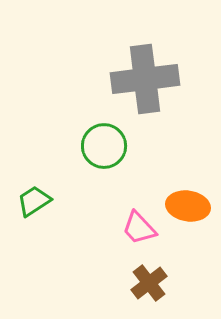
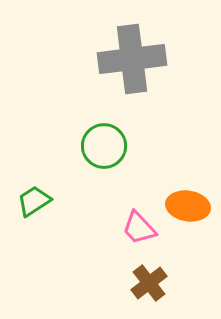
gray cross: moved 13 px left, 20 px up
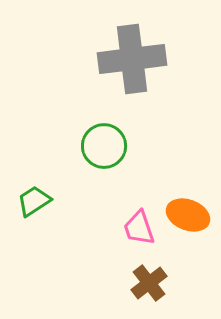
orange ellipse: moved 9 px down; rotated 12 degrees clockwise
pink trapezoid: rotated 24 degrees clockwise
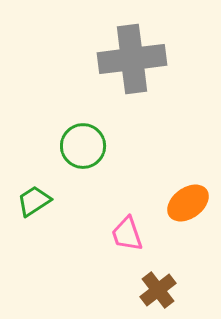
green circle: moved 21 px left
orange ellipse: moved 12 px up; rotated 57 degrees counterclockwise
pink trapezoid: moved 12 px left, 6 px down
brown cross: moved 9 px right, 7 px down
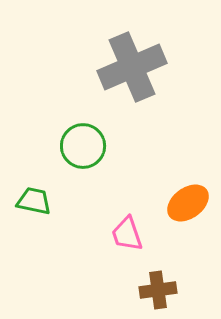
gray cross: moved 8 px down; rotated 16 degrees counterclockwise
green trapezoid: rotated 45 degrees clockwise
brown cross: rotated 30 degrees clockwise
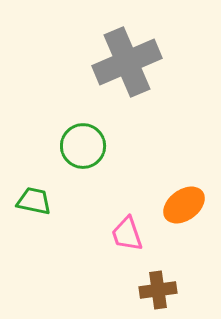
gray cross: moved 5 px left, 5 px up
orange ellipse: moved 4 px left, 2 px down
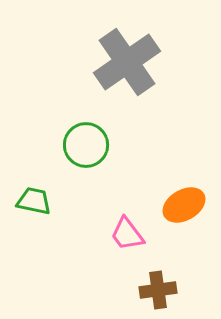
gray cross: rotated 12 degrees counterclockwise
green circle: moved 3 px right, 1 px up
orange ellipse: rotated 6 degrees clockwise
pink trapezoid: rotated 18 degrees counterclockwise
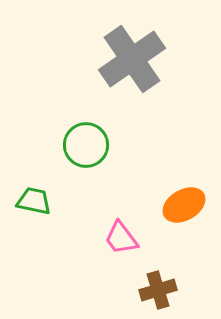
gray cross: moved 5 px right, 3 px up
pink trapezoid: moved 6 px left, 4 px down
brown cross: rotated 9 degrees counterclockwise
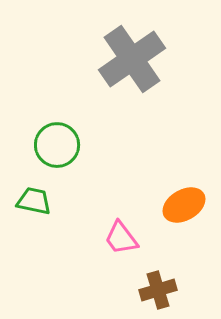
green circle: moved 29 px left
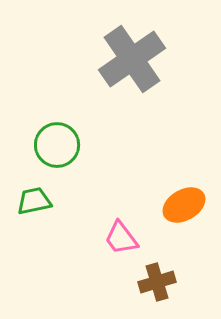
green trapezoid: rotated 24 degrees counterclockwise
brown cross: moved 1 px left, 8 px up
